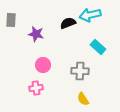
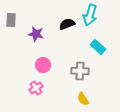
cyan arrow: rotated 60 degrees counterclockwise
black semicircle: moved 1 px left, 1 px down
pink cross: rotated 24 degrees counterclockwise
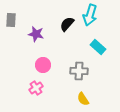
black semicircle: rotated 28 degrees counterclockwise
gray cross: moved 1 px left
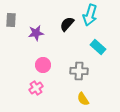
purple star: moved 1 px up; rotated 21 degrees counterclockwise
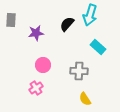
yellow semicircle: moved 2 px right
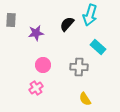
gray cross: moved 4 px up
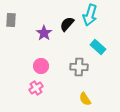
purple star: moved 8 px right; rotated 28 degrees counterclockwise
pink circle: moved 2 px left, 1 px down
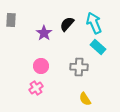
cyan arrow: moved 4 px right, 8 px down; rotated 140 degrees clockwise
